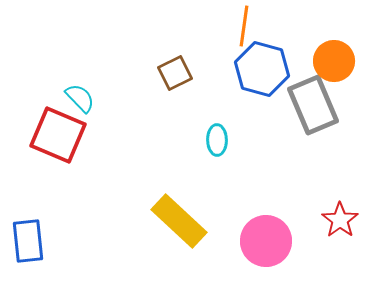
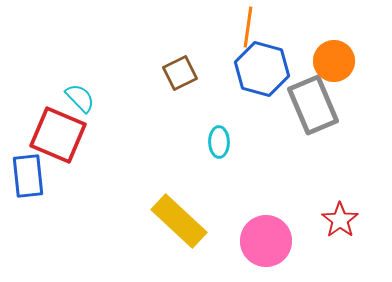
orange line: moved 4 px right, 1 px down
brown square: moved 5 px right
cyan ellipse: moved 2 px right, 2 px down
blue rectangle: moved 65 px up
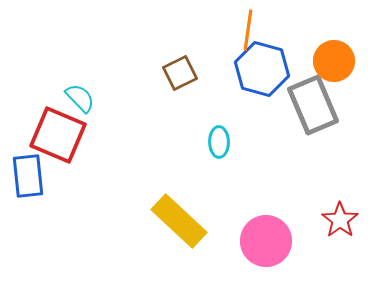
orange line: moved 3 px down
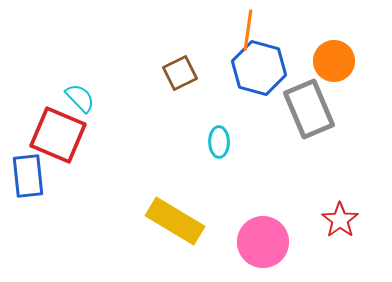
blue hexagon: moved 3 px left, 1 px up
gray rectangle: moved 4 px left, 4 px down
yellow rectangle: moved 4 px left; rotated 12 degrees counterclockwise
pink circle: moved 3 px left, 1 px down
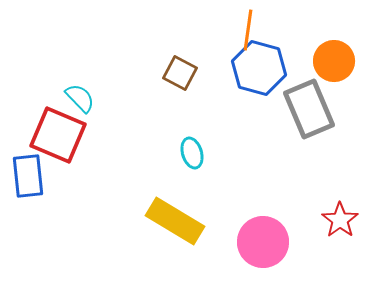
brown square: rotated 36 degrees counterclockwise
cyan ellipse: moved 27 px left, 11 px down; rotated 16 degrees counterclockwise
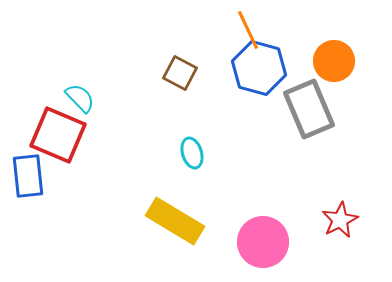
orange line: rotated 33 degrees counterclockwise
red star: rotated 9 degrees clockwise
